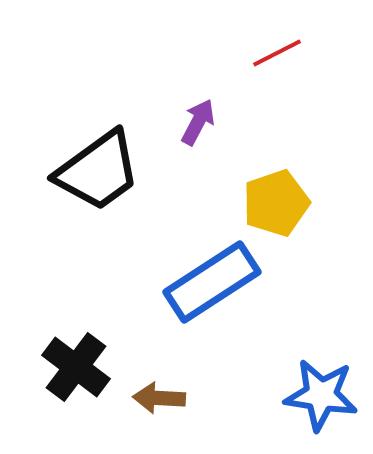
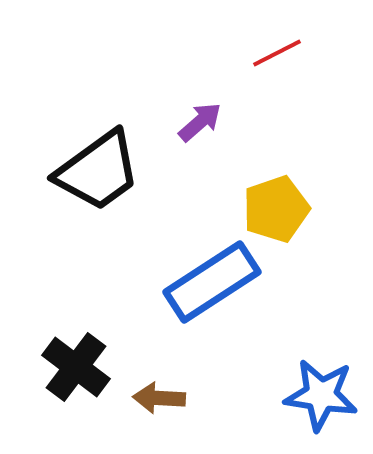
purple arrow: moved 2 px right; rotated 21 degrees clockwise
yellow pentagon: moved 6 px down
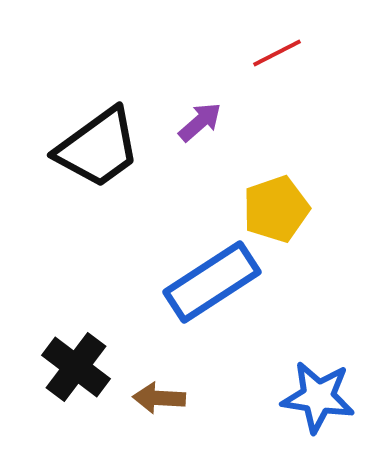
black trapezoid: moved 23 px up
blue star: moved 3 px left, 2 px down
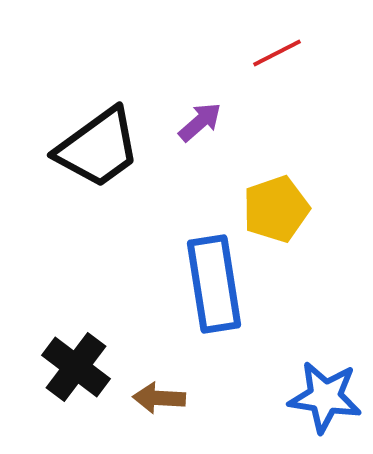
blue rectangle: moved 2 px right, 2 px down; rotated 66 degrees counterclockwise
blue star: moved 7 px right
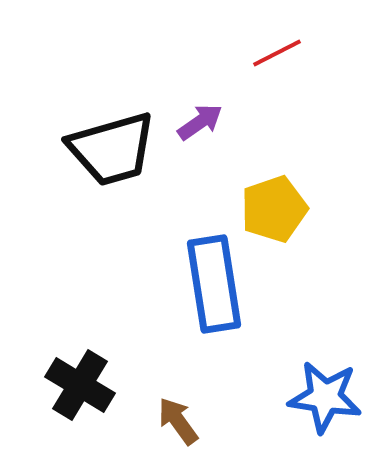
purple arrow: rotated 6 degrees clockwise
black trapezoid: moved 14 px right, 1 px down; rotated 20 degrees clockwise
yellow pentagon: moved 2 px left
black cross: moved 4 px right, 18 px down; rotated 6 degrees counterclockwise
brown arrow: moved 19 px right, 23 px down; rotated 51 degrees clockwise
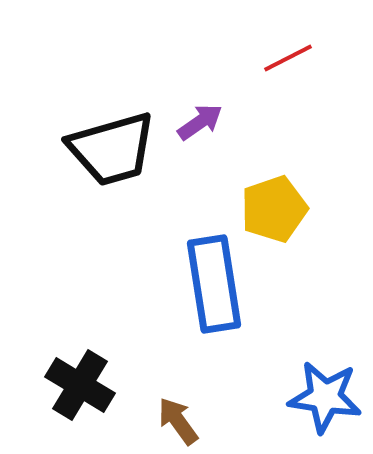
red line: moved 11 px right, 5 px down
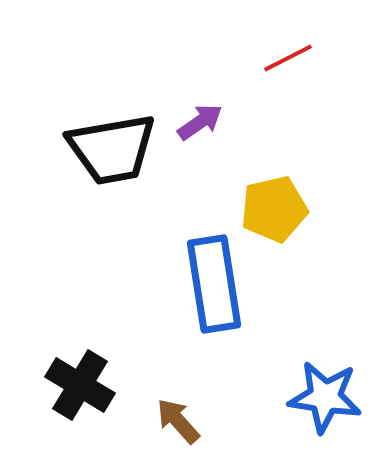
black trapezoid: rotated 6 degrees clockwise
yellow pentagon: rotated 6 degrees clockwise
brown arrow: rotated 6 degrees counterclockwise
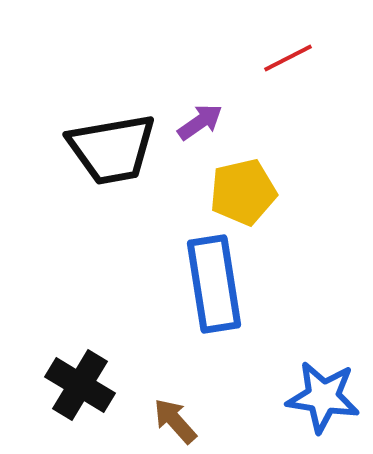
yellow pentagon: moved 31 px left, 17 px up
blue star: moved 2 px left
brown arrow: moved 3 px left
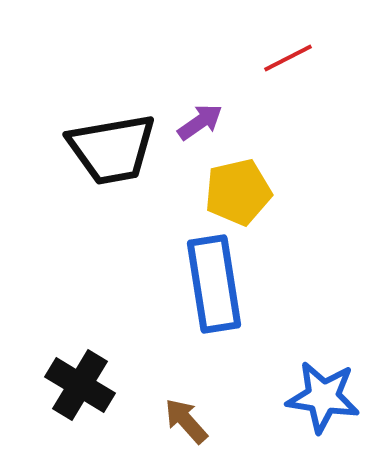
yellow pentagon: moved 5 px left
brown arrow: moved 11 px right
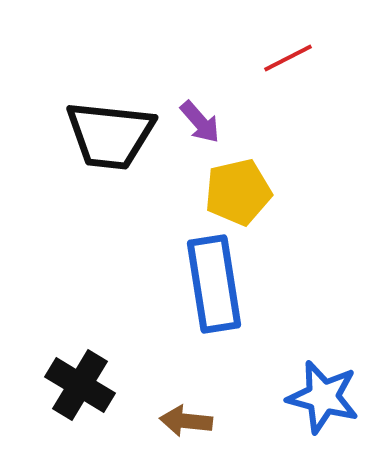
purple arrow: rotated 84 degrees clockwise
black trapezoid: moved 2 px left, 14 px up; rotated 16 degrees clockwise
blue star: rotated 6 degrees clockwise
brown arrow: rotated 42 degrees counterclockwise
